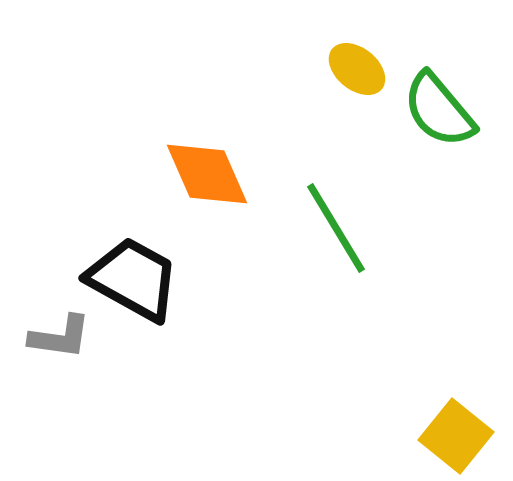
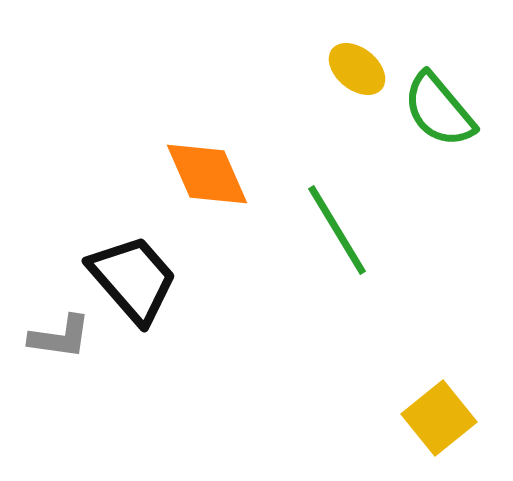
green line: moved 1 px right, 2 px down
black trapezoid: rotated 20 degrees clockwise
yellow square: moved 17 px left, 18 px up; rotated 12 degrees clockwise
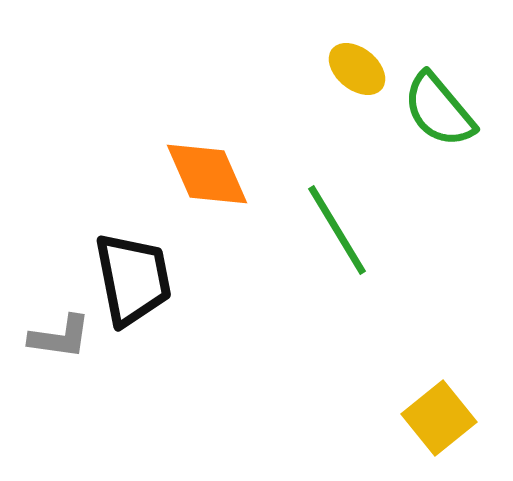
black trapezoid: rotated 30 degrees clockwise
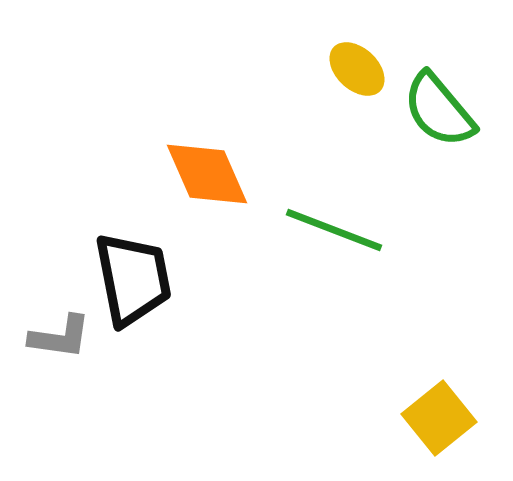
yellow ellipse: rotated 4 degrees clockwise
green line: moved 3 px left; rotated 38 degrees counterclockwise
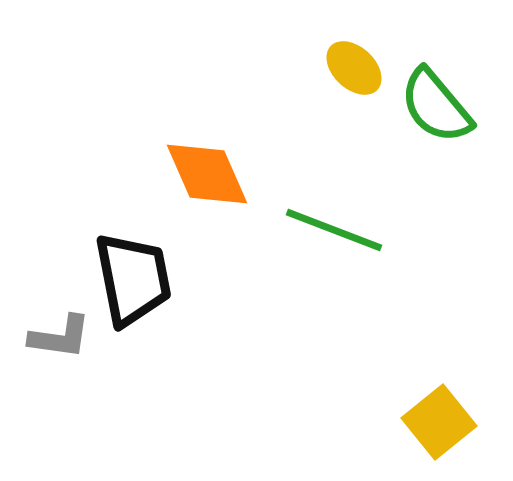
yellow ellipse: moved 3 px left, 1 px up
green semicircle: moved 3 px left, 4 px up
yellow square: moved 4 px down
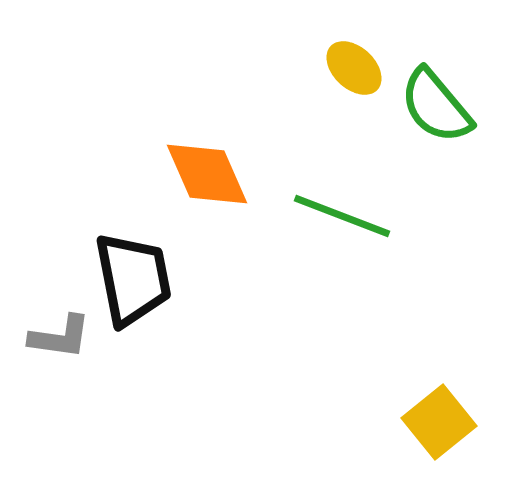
green line: moved 8 px right, 14 px up
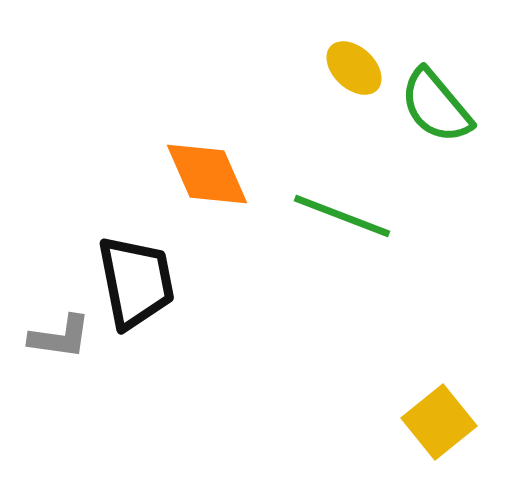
black trapezoid: moved 3 px right, 3 px down
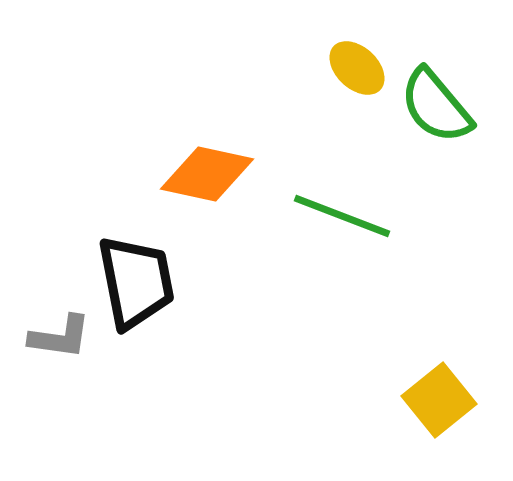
yellow ellipse: moved 3 px right
orange diamond: rotated 54 degrees counterclockwise
yellow square: moved 22 px up
